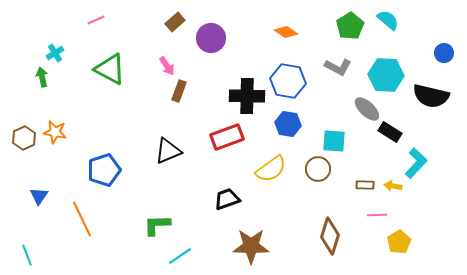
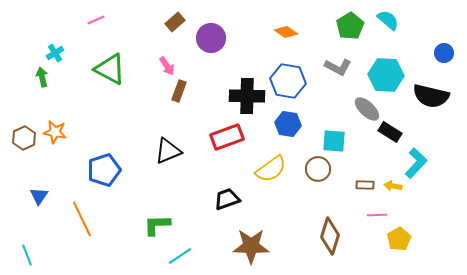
yellow pentagon at (399, 242): moved 3 px up
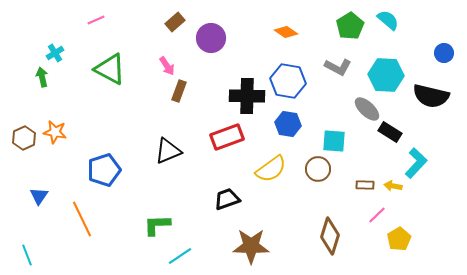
pink line at (377, 215): rotated 42 degrees counterclockwise
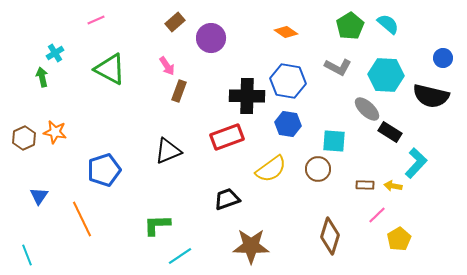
cyan semicircle at (388, 20): moved 4 px down
blue circle at (444, 53): moved 1 px left, 5 px down
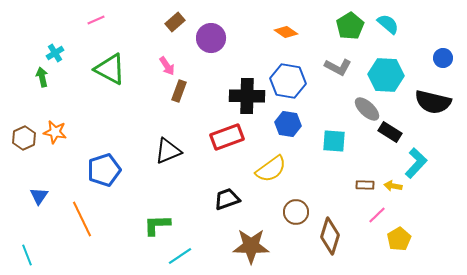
black semicircle at (431, 96): moved 2 px right, 6 px down
brown circle at (318, 169): moved 22 px left, 43 px down
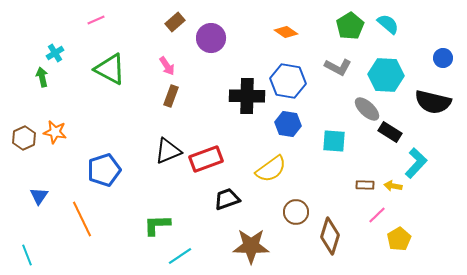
brown rectangle at (179, 91): moved 8 px left, 5 px down
red rectangle at (227, 137): moved 21 px left, 22 px down
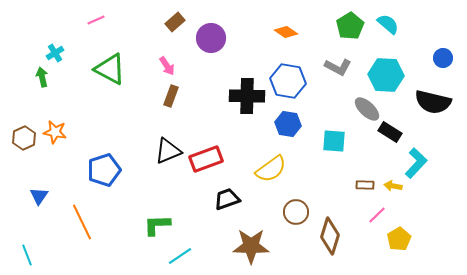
orange line at (82, 219): moved 3 px down
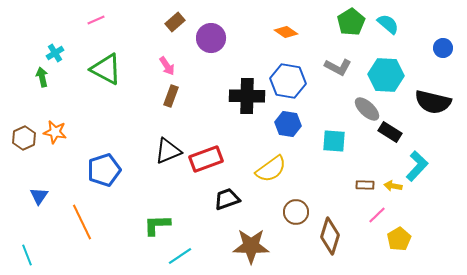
green pentagon at (350, 26): moved 1 px right, 4 px up
blue circle at (443, 58): moved 10 px up
green triangle at (110, 69): moved 4 px left
cyan L-shape at (416, 163): moved 1 px right, 3 px down
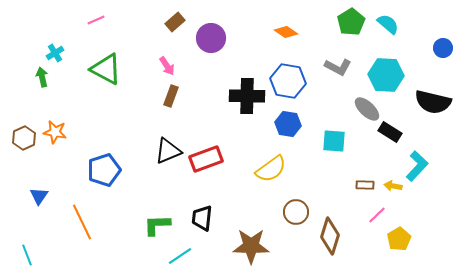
black trapezoid at (227, 199): moved 25 px left, 19 px down; rotated 64 degrees counterclockwise
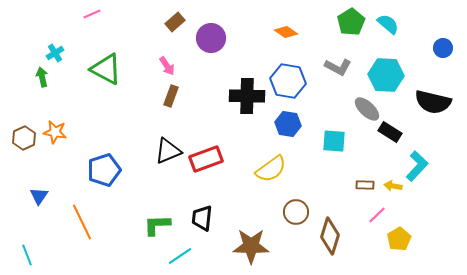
pink line at (96, 20): moved 4 px left, 6 px up
